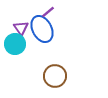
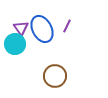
purple line: moved 19 px right, 14 px down; rotated 24 degrees counterclockwise
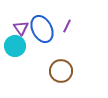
cyan circle: moved 2 px down
brown circle: moved 6 px right, 5 px up
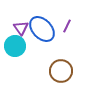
blue ellipse: rotated 16 degrees counterclockwise
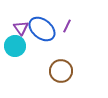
blue ellipse: rotated 8 degrees counterclockwise
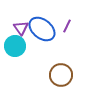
brown circle: moved 4 px down
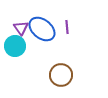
purple line: moved 1 px down; rotated 32 degrees counterclockwise
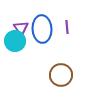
blue ellipse: rotated 48 degrees clockwise
cyan circle: moved 5 px up
